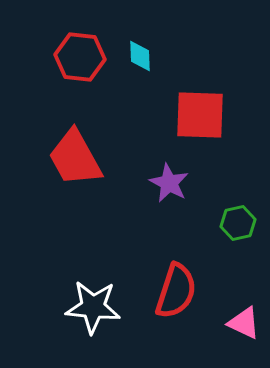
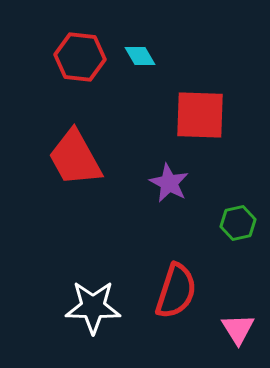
cyan diamond: rotated 28 degrees counterclockwise
white star: rotated 4 degrees counterclockwise
pink triangle: moved 6 px left, 6 px down; rotated 33 degrees clockwise
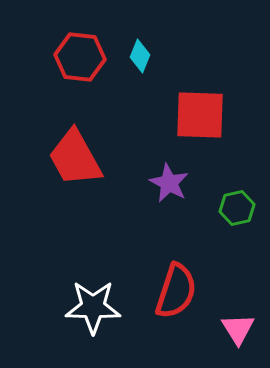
cyan diamond: rotated 52 degrees clockwise
green hexagon: moved 1 px left, 15 px up
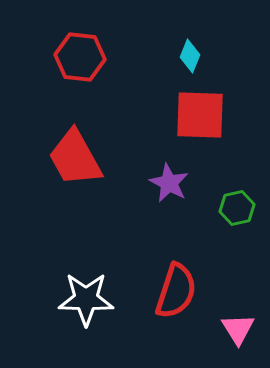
cyan diamond: moved 50 px right
white star: moved 7 px left, 8 px up
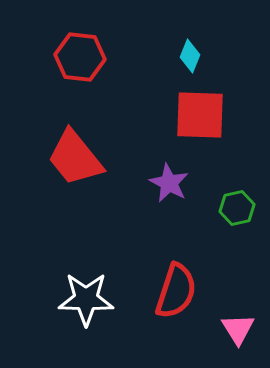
red trapezoid: rotated 10 degrees counterclockwise
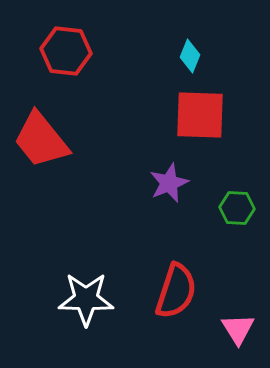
red hexagon: moved 14 px left, 6 px up
red trapezoid: moved 34 px left, 18 px up
purple star: rotated 21 degrees clockwise
green hexagon: rotated 16 degrees clockwise
